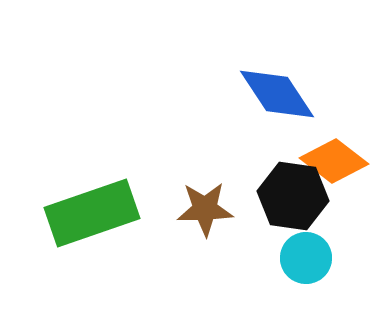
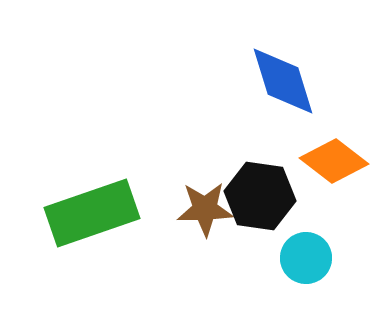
blue diamond: moved 6 px right, 13 px up; rotated 16 degrees clockwise
black hexagon: moved 33 px left
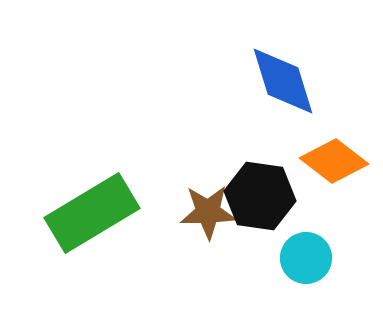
brown star: moved 3 px right, 3 px down
green rectangle: rotated 12 degrees counterclockwise
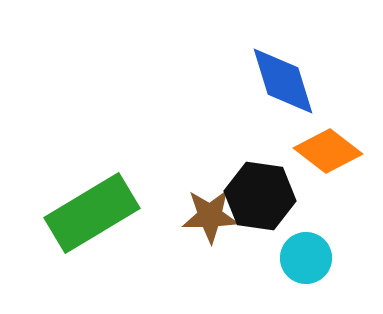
orange diamond: moved 6 px left, 10 px up
brown star: moved 2 px right, 4 px down
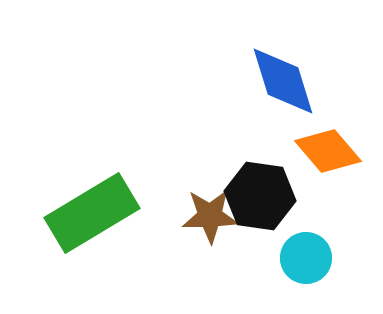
orange diamond: rotated 12 degrees clockwise
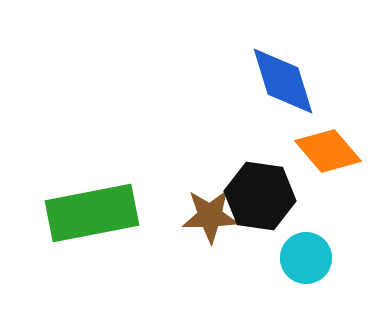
green rectangle: rotated 20 degrees clockwise
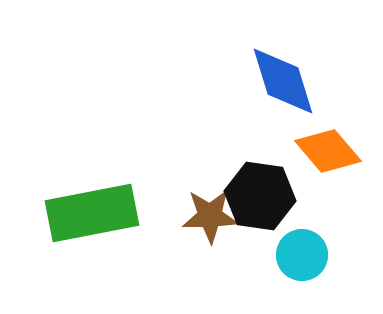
cyan circle: moved 4 px left, 3 px up
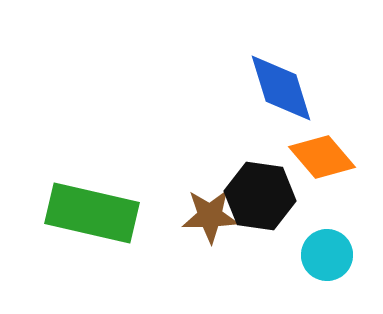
blue diamond: moved 2 px left, 7 px down
orange diamond: moved 6 px left, 6 px down
green rectangle: rotated 24 degrees clockwise
cyan circle: moved 25 px right
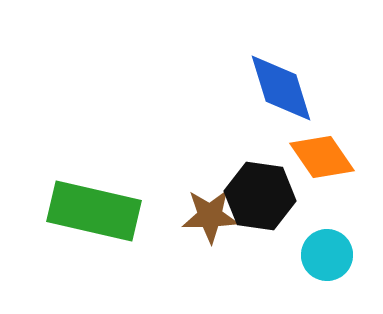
orange diamond: rotated 6 degrees clockwise
green rectangle: moved 2 px right, 2 px up
